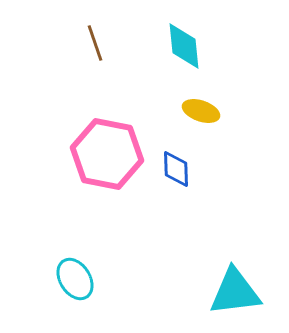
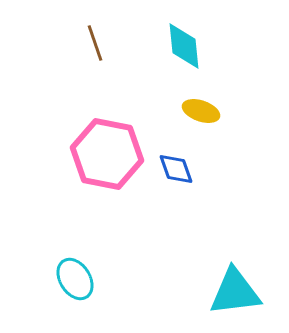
blue diamond: rotated 18 degrees counterclockwise
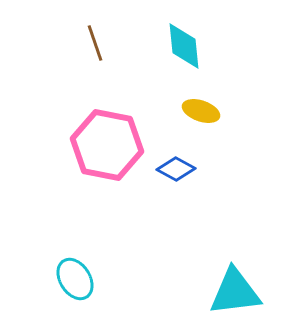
pink hexagon: moved 9 px up
blue diamond: rotated 42 degrees counterclockwise
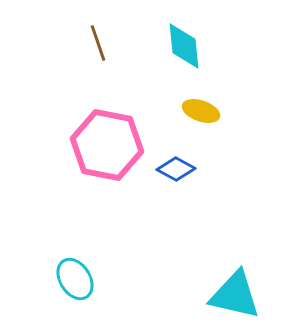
brown line: moved 3 px right
cyan triangle: moved 3 px down; rotated 20 degrees clockwise
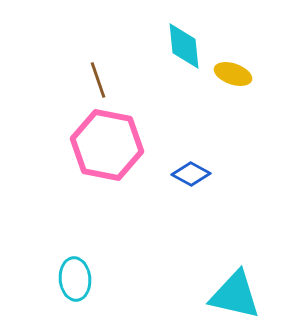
brown line: moved 37 px down
yellow ellipse: moved 32 px right, 37 px up
blue diamond: moved 15 px right, 5 px down
cyan ellipse: rotated 27 degrees clockwise
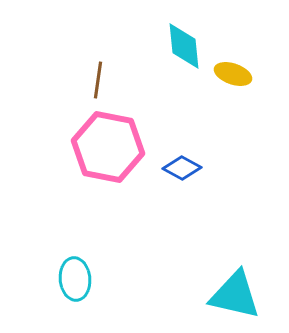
brown line: rotated 27 degrees clockwise
pink hexagon: moved 1 px right, 2 px down
blue diamond: moved 9 px left, 6 px up
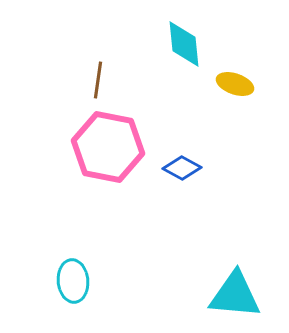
cyan diamond: moved 2 px up
yellow ellipse: moved 2 px right, 10 px down
cyan ellipse: moved 2 px left, 2 px down
cyan triangle: rotated 8 degrees counterclockwise
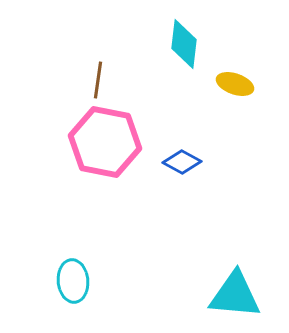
cyan diamond: rotated 12 degrees clockwise
pink hexagon: moved 3 px left, 5 px up
blue diamond: moved 6 px up
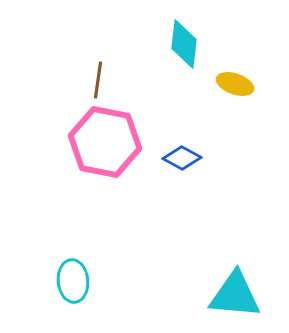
blue diamond: moved 4 px up
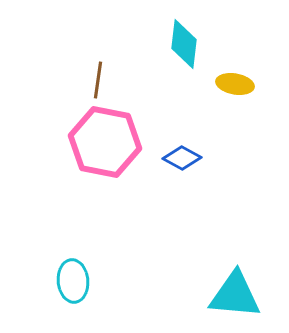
yellow ellipse: rotated 9 degrees counterclockwise
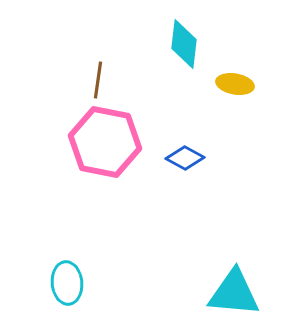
blue diamond: moved 3 px right
cyan ellipse: moved 6 px left, 2 px down
cyan triangle: moved 1 px left, 2 px up
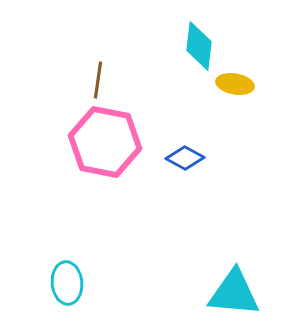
cyan diamond: moved 15 px right, 2 px down
